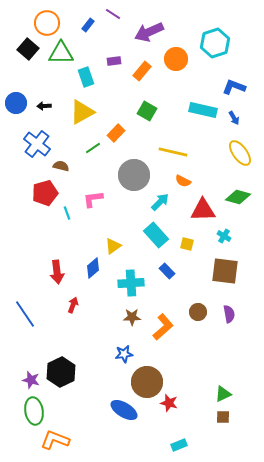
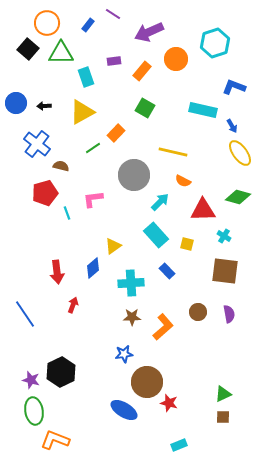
green square at (147, 111): moved 2 px left, 3 px up
blue arrow at (234, 118): moved 2 px left, 8 px down
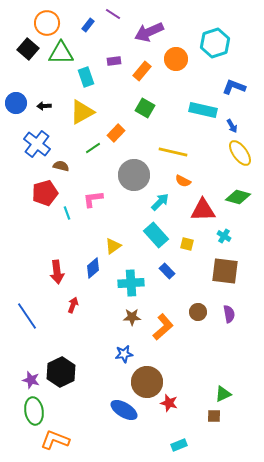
blue line at (25, 314): moved 2 px right, 2 px down
brown square at (223, 417): moved 9 px left, 1 px up
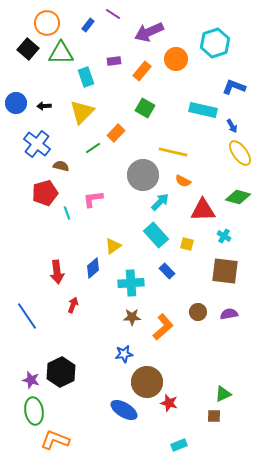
yellow triangle at (82, 112): rotated 16 degrees counterclockwise
gray circle at (134, 175): moved 9 px right
purple semicircle at (229, 314): rotated 90 degrees counterclockwise
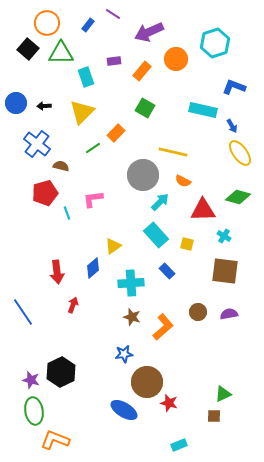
blue line at (27, 316): moved 4 px left, 4 px up
brown star at (132, 317): rotated 18 degrees clockwise
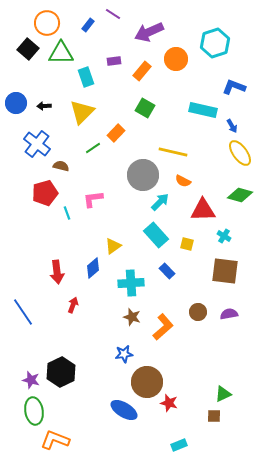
green diamond at (238, 197): moved 2 px right, 2 px up
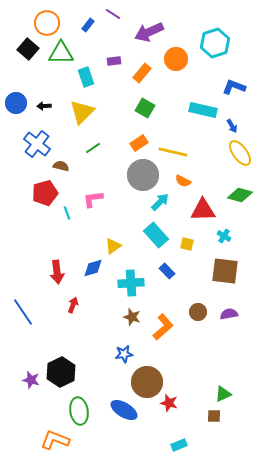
orange rectangle at (142, 71): moved 2 px down
orange rectangle at (116, 133): moved 23 px right, 10 px down; rotated 12 degrees clockwise
blue diamond at (93, 268): rotated 25 degrees clockwise
green ellipse at (34, 411): moved 45 px right
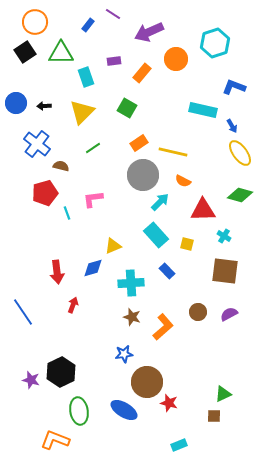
orange circle at (47, 23): moved 12 px left, 1 px up
black square at (28, 49): moved 3 px left, 3 px down; rotated 15 degrees clockwise
green square at (145, 108): moved 18 px left
yellow triangle at (113, 246): rotated 12 degrees clockwise
purple semicircle at (229, 314): rotated 18 degrees counterclockwise
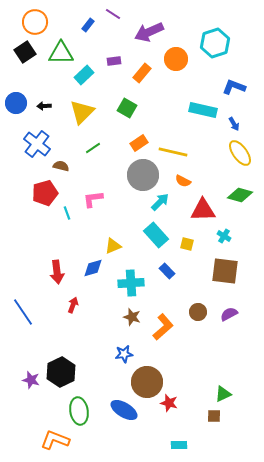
cyan rectangle at (86, 77): moved 2 px left, 2 px up; rotated 66 degrees clockwise
blue arrow at (232, 126): moved 2 px right, 2 px up
cyan rectangle at (179, 445): rotated 21 degrees clockwise
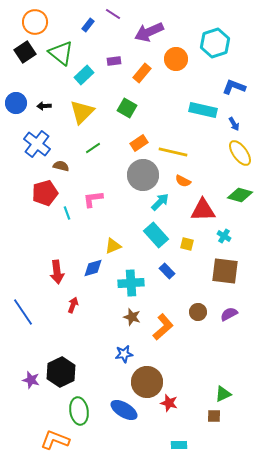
green triangle at (61, 53): rotated 40 degrees clockwise
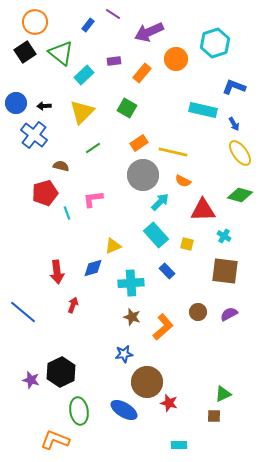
blue cross at (37, 144): moved 3 px left, 9 px up
blue line at (23, 312): rotated 16 degrees counterclockwise
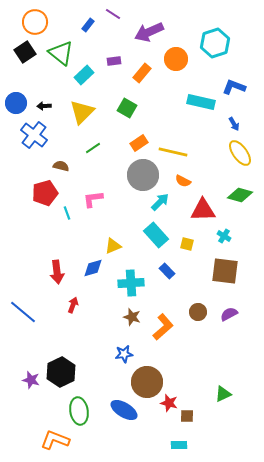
cyan rectangle at (203, 110): moved 2 px left, 8 px up
brown square at (214, 416): moved 27 px left
